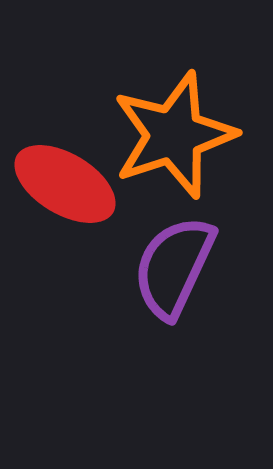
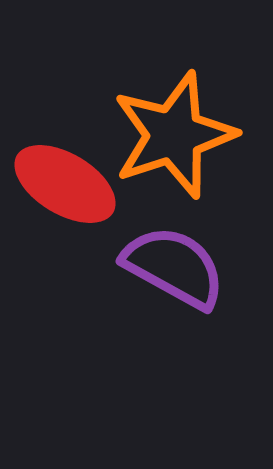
purple semicircle: rotated 94 degrees clockwise
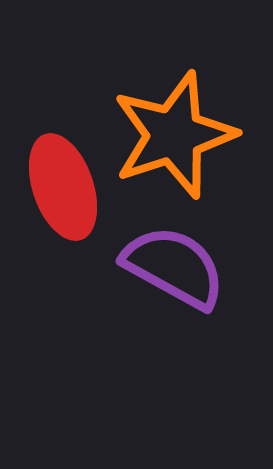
red ellipse: moved 2 px left, 3 px down; rotated 40 degrees clockwise
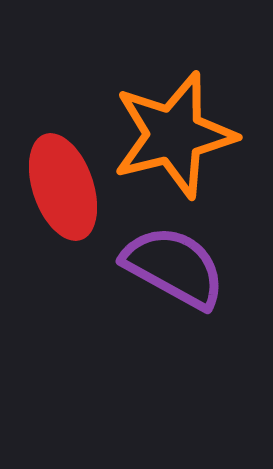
orange star: rotated 4 degrees clockwise
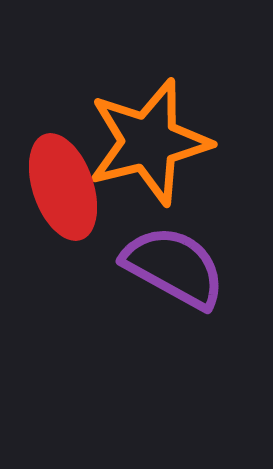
orange star: moved 25 px left, 7 px down
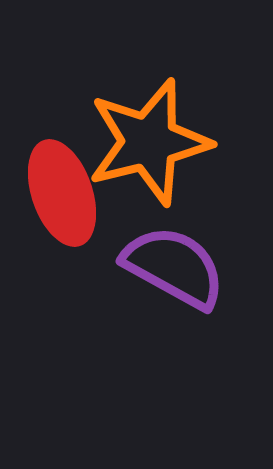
red ellipse: moved 1 px left, 6 px down
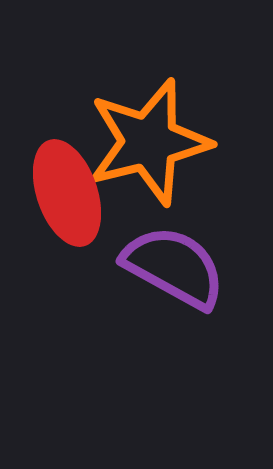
red ellipse: moved 5 px right
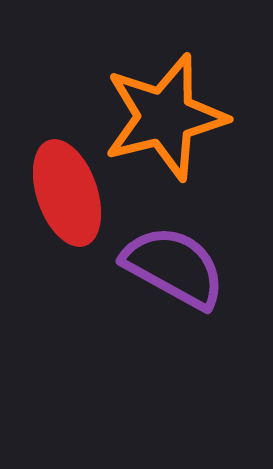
orange star: moved 16 px right, 25 px up
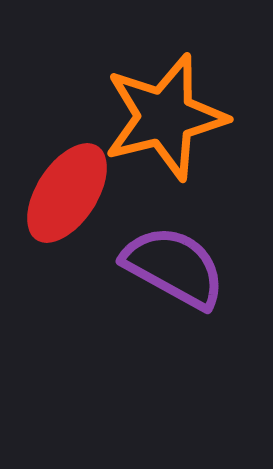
red ellipse: rotated 52 degrees clockwise
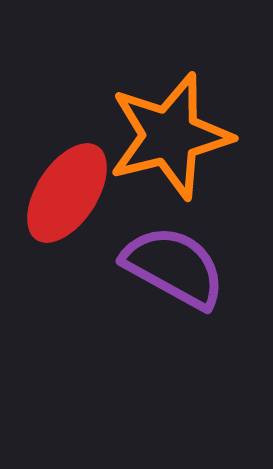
orange star: moved 5 px right, 19 px down
